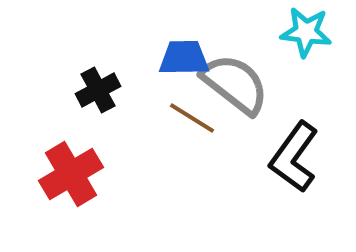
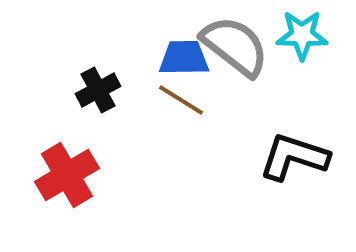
cyan star: moved 4 px left, 3 px down; rotated 6 degrees counterclockwise
gray semicircle: moved 38 px up
brown line: moved 11 px left, 18 px up
black L-shape: rotated 72 degrees clockwise
red cross: moved 4 px left, 1 px down
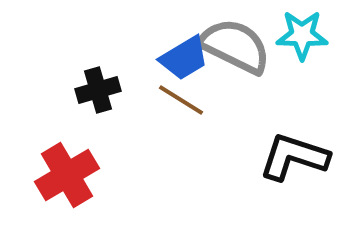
gray semicircle: rotated 12 degrees counterclockwise
blue trapezoid: rotated 150 degrees clockwise
black cross: rotated 12 degrees clockwise
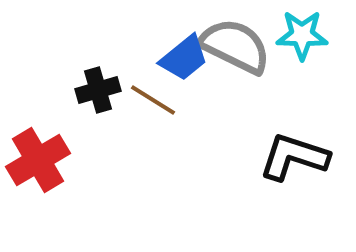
blue trapezoid: rotated 8 degrees counterclockwise
brown line: moved 28 px left
red cross: moved 29 px left, 15 px up
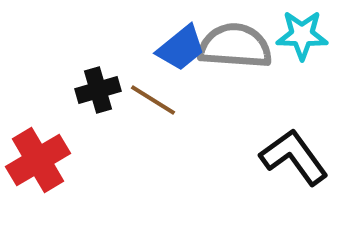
gray semicircle: rotated 22 degrees counterclockwise
blue trapezoid: moved 3 px left, 10 px up
black L-shape: rotated 36 degrees clockwise
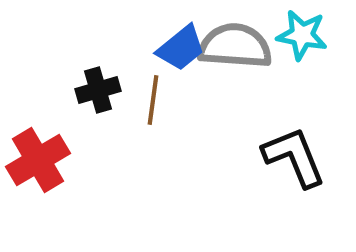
cyan star: rotated 9 degrees clockwise
brown line: rotated 66 degrees clockwise
black L-shape: rotated 14 degrees clockwise
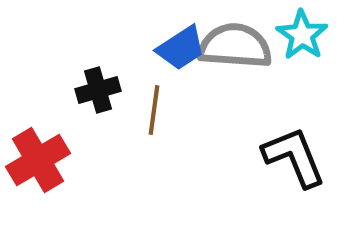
cyan star: rotated 24 degrees clockwise
blue trapezoid: rotated 6 degrees clockwise
brown line: moved 1 px right, 10 px down
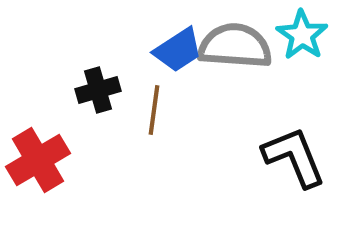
blue trapezoid: moved 3 px left, 2 px down
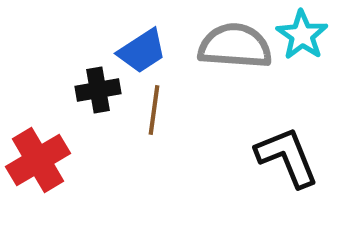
blue trapezoid: moved 36 px left, 1 px down
black cross: rotated 6 degrees clockwise
black L-shape: moved 7 px left
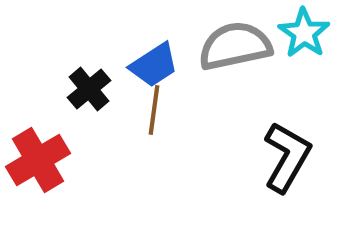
cyan star: moved 2 px right, 2 px up
gray semicircle: rotated 16 degrees counterclockwise
blue trapezoid: moved 12 px right, 14 px down
black cross: moved 9 px left, 1 px up; rotated 30 degrees counterclockwise
black L-shape: rotated 52 degrees clockwise
